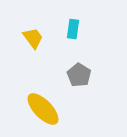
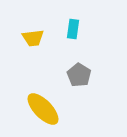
yellow trapezoid: rotated 120 degrees clockwise
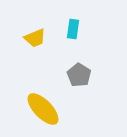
yellow trapezoid: moved 2 px right; rotated 15 degrees counterclockwise
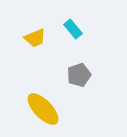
cyan rectangle: rotated 48 degrees counterclockwise
gray pentagon: rotated 20 degrees clockwise
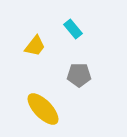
yellow trapezoid: moved 8 px down; rotated 30 degrees counterclockwise
gray pentagon: rotated 20 degrees clockwise
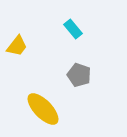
yellow trapezoid: moved 18 px left
gray pentagon: rotated 20 degrees clockwise
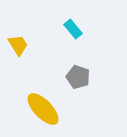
yellow trapezoid: moved 1 px right, 1 px up; rotated 70 degrees counterclockwise
gray pentagon: moved 1 px left, 2 px down
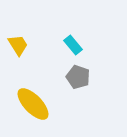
cyan rectangle: moved 16 px down
yellow ellipse: moved 10 px left, 5 px up
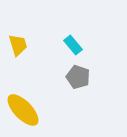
yellow trapezoid: rotated 15 degrees clockwise
yellow ellipse: moved 10 px left, 6 px down
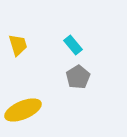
gray pentagon: rotated 20 degrees clockwise
yellow ellipse: rotated 69 degrees counterclockwise
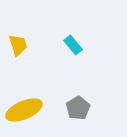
gray pentagon: moved 31 px down
yellow ellipse: moved 1 px right
